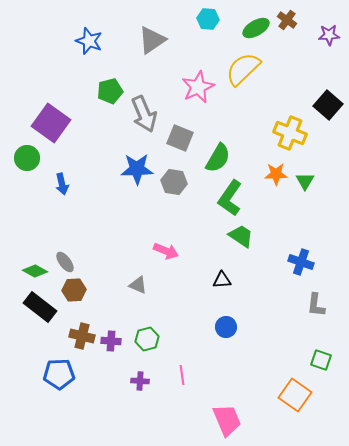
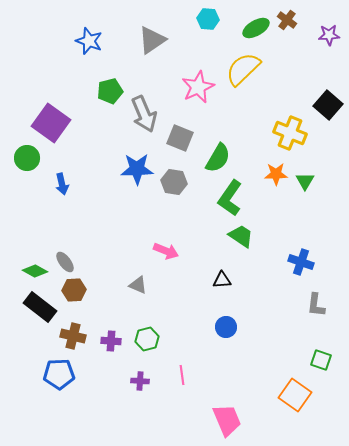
brown cross at (82, 336): moved 9 px left
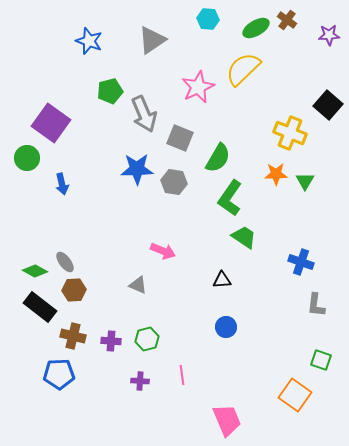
green trapezoid at (241, 236): moved 3 px right, 1 px down
pink arrow at (166, 251): moved 3 px left
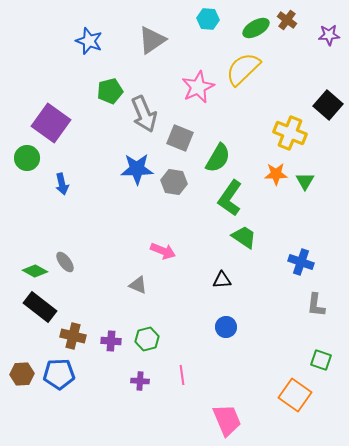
brown hexagon at (74, 290): moved 52 px left, 84 px down
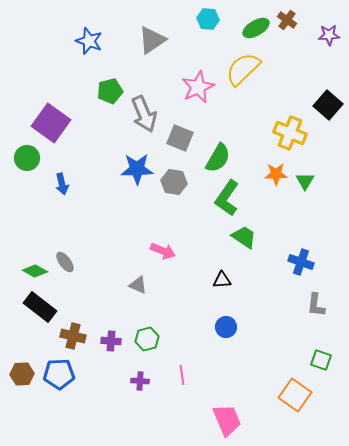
green L-shape at (230, 198): moved 3 px left
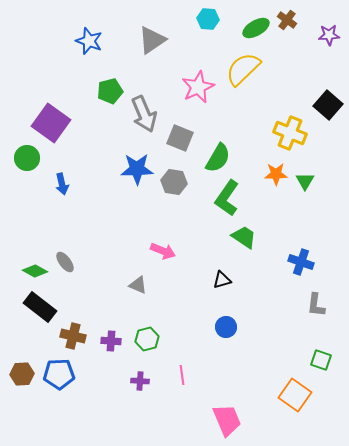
black triangle at (222, 280): rotated 12 degrees counterclockwise
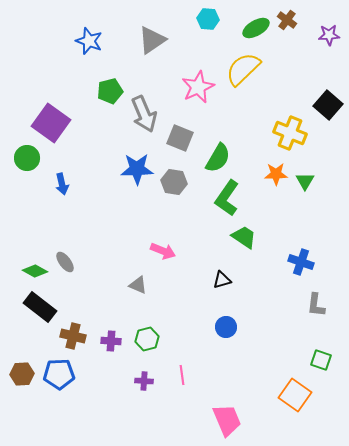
purple cross at (140, 381): moved 4 px right
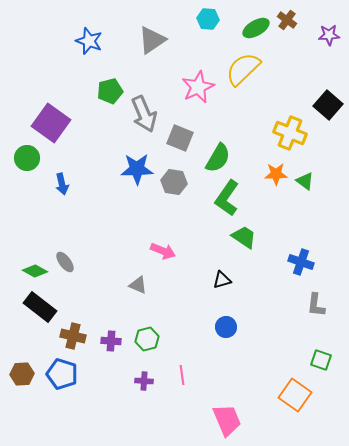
green triangle at (305, 181): rotated 24 degrees counterclockwise
blue pentagon at (59, 374): moved 3 px right; rotated 20 degrees clockwise
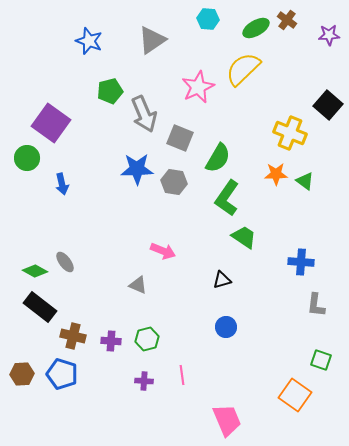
blue cross at (301, 262): rotated 15 degrees counterclockwise
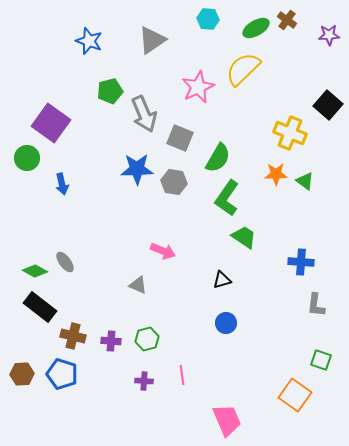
blue circle at (226, 327): moved 4 px up
